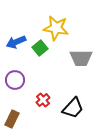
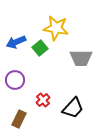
brown rectangle: moved 7 px right
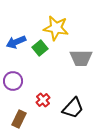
purple circle: moved 2 px left, 1 px down
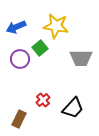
yellow star: moved 2 px up
blue arrow: moved 15 px up
purple circle: moved 7 px right, 22 px up
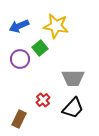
blue arrow: moved 3 px right, 1 px up
gray trapezoid: moved 8 px left, 20 px down
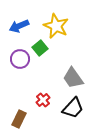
yellow star: rotated 15 degrees clockwise
gray trapezoid: rotated 55 degrees clockwise
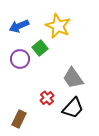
yellow star: moved 2 px right
red cross: moved 4 px right, 2 px up
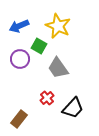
green square: moved 1 px left, 2 px up; rotated 21 degrees counterclockwise
gray trapezoid: moved 15 px left, 10 px up
brown rectangle: rotated 12 degrees clockwise
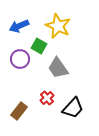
brown rectangle: moved 8 px up
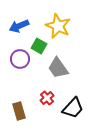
brown rectangle: rotated 54 degrees counterclockwise
